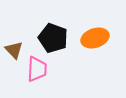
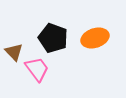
brown triangle: moved 2 px down
pink trapezoid: rotated 40 degrees counterclockwise
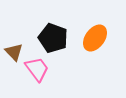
orange ellipse: rotated 36 degrees counterclockwise
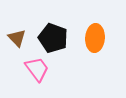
orange ellipse: rotated 32 degrees counterclockwise
brown triangle: moved 3 px right, 14 px up
